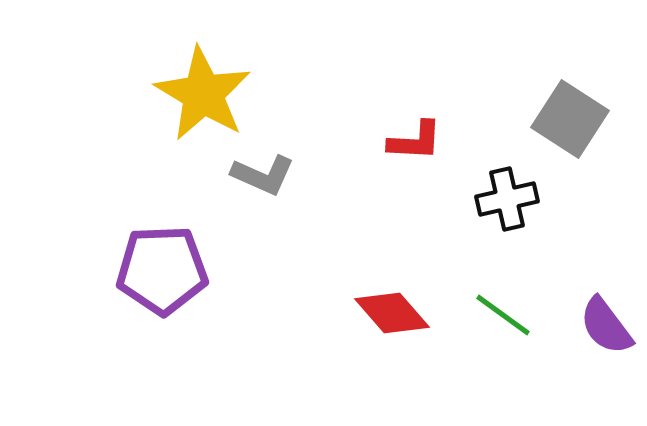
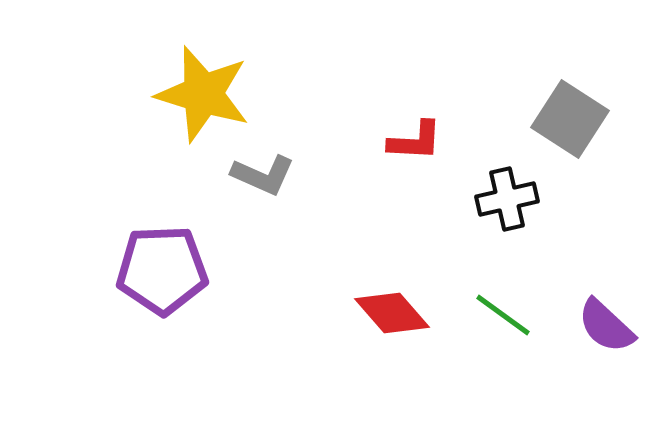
yellow star: rotated 14 degrees counterclockwise
purple semicircle: rotated 10 degrees counterclockwise
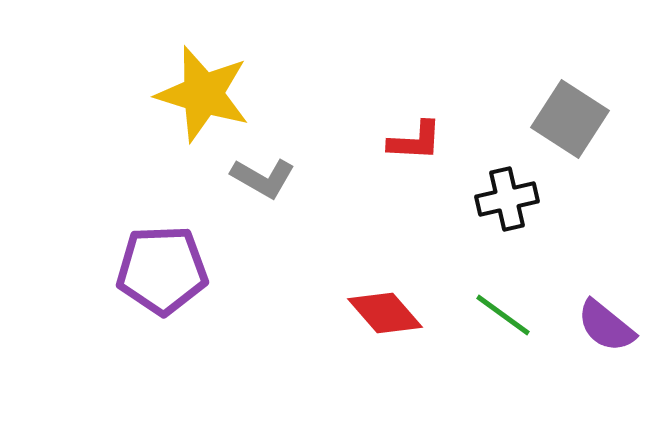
gray L-shape: moved 3 px down; rotated 6 degrees clockwise
red diamond: moved 7 px left
purple semicircle: rotated 4 degrees counterclockwise
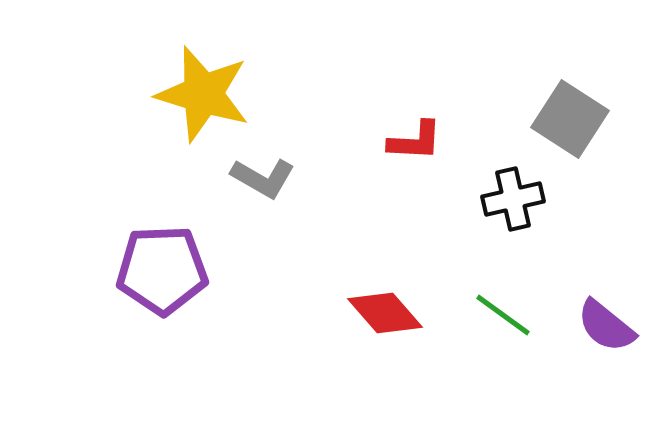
black cross: moved 6 px right
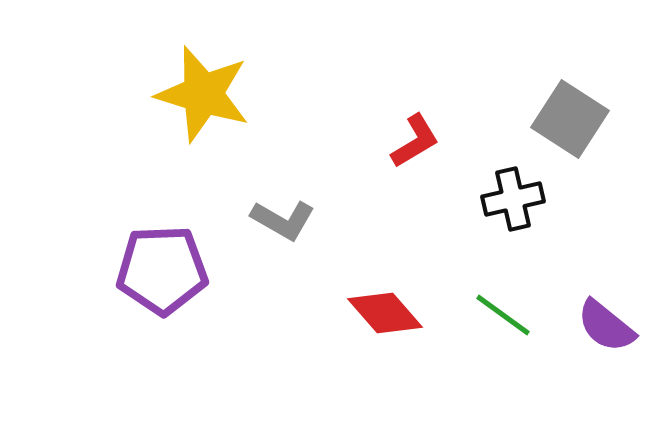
red L-shape: rotated 34 degrees counterclockwise
gray L-shape: moved 20 px right, 42 px down
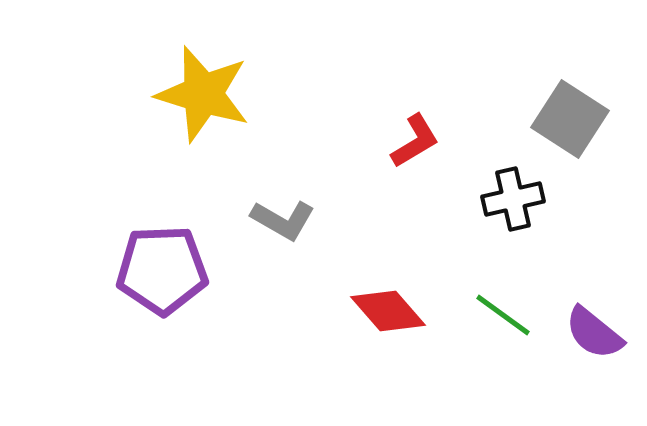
red diamond: moved 3 px right, 2 px up
purple semicircle: moved 12 px left, 7 px down
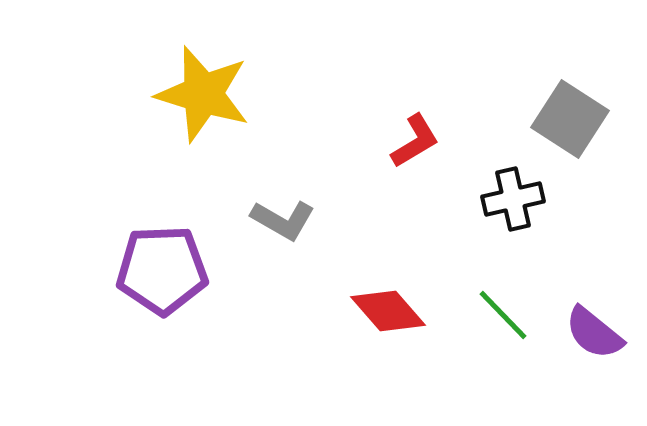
green line: rotated 10 degrees clockwise
